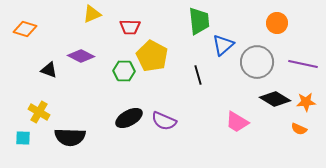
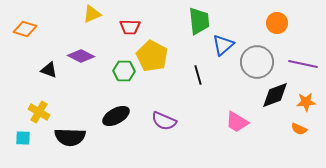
black diamond: moved 4 px up; rotated 52 degrees counterclockwise
black ellipse: moved 13 px left, 2 px up
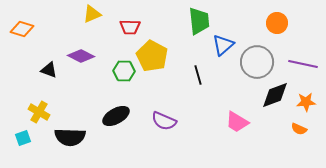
orange diamond: moved 3 px left
cyan square: rotated 21 degrees counterclockwise
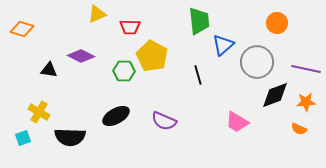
yellow triangle: moved 5 px right
purple line: moved 3 px right, 5 px down
black triangle: rotated 12 degrees counterclockwise
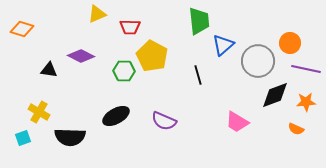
orange circle: moved 13 px right, 20 px down
gray circle: moved 1 px right, 1 px up
orange semicircle: moved 3 px left
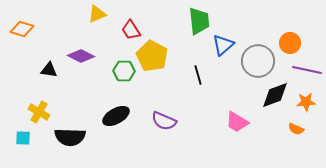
red trapezoid: moved 1 px right, 3 px down; rotated 55 degrees clockwise
purple line: moved 1 px right, 1 px down
cyan square: rotated 21 degrees clockwise
